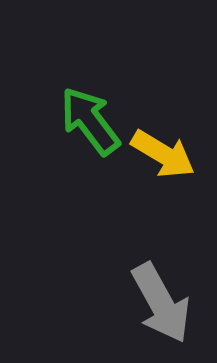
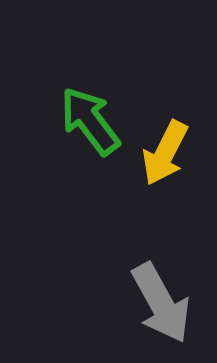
yellow arrow: moved 2 px right, 1 px up; rotated 86 degrees clockwise
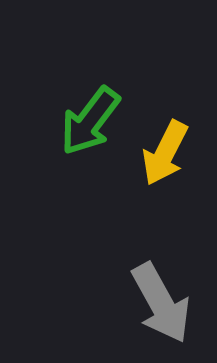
green arrow: rotated 106 degrees counterclockwise
